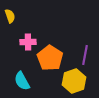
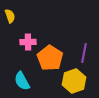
purple line: moved 1 px left, 2 px up
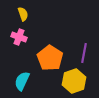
yellow semicircle: moved 13 px right, 2 px up
pink cross: moved 9 px left, 5 px up; rotated 21 degrees clockwise
cyan semicircle: rotated 54 degrees clockwise
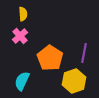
yellow semicircle: rotated 16 degrees clockwise
pink cross: moved 1 px right, 1 px up; rotated 28 degrees clockwise
